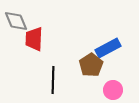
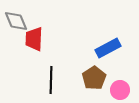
brown pentagon: moved 3 px right, 13 px down
black line: moved 2 px left
pink circle: moved 7 px right
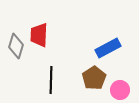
gray diamond: moved 25 px down; rotated 40 degrees clockwise
red trapezoid: moved 5 px right, 4 px up
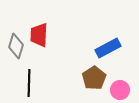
black line: moved 22 px left, 3 px down
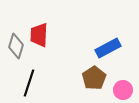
black line: rotated 16 degrees clockwise
pink circle: moved 3 px right
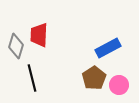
black line: moved 3 px right, 5 px up; rotated 32 degrees counterclockwise
pink circle: moved 4 px left, 5 px up
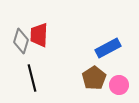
gray diamond: moved 5 px right, 5 px up
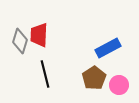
gray diamond: moved 1 px left
black line: moved 13 px right, 4 px up
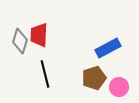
brown pentagon: rotated 15 degrees clockwise
pink circle: moved 2 px down
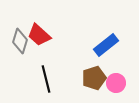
red trapezoid: rotated 50 degrees counterclockwise
blue rectangle: moved 2 px left, 3 px up; rotated 10 degrees counterclockwise
black line: moved 1 px right, 5 px down
pink circle: moved 3 px left, 4 px up
